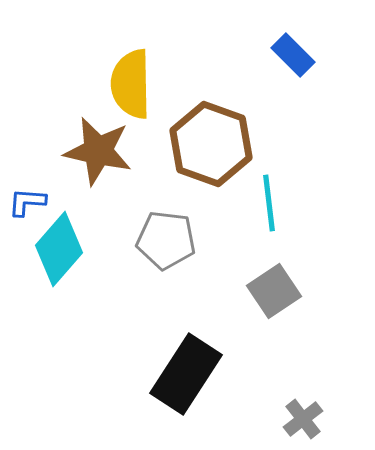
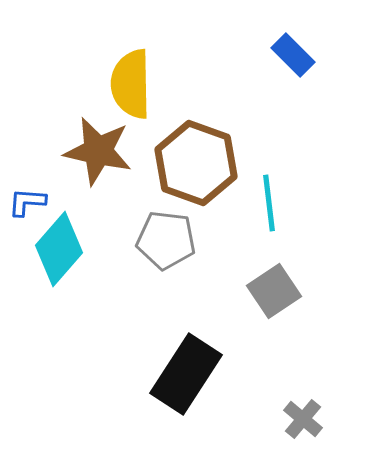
brown hexagon: moved 15 px left, 19 px down
gray cross: rotated 12 degrees counterclockwise
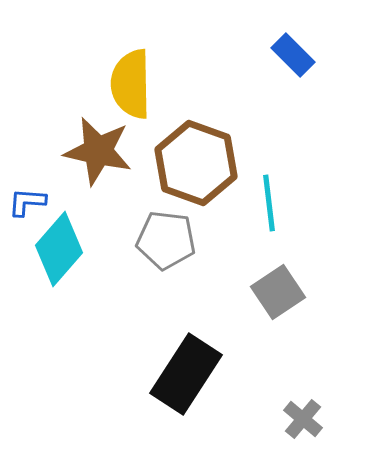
gray square: moved 4 px right, 1 px down
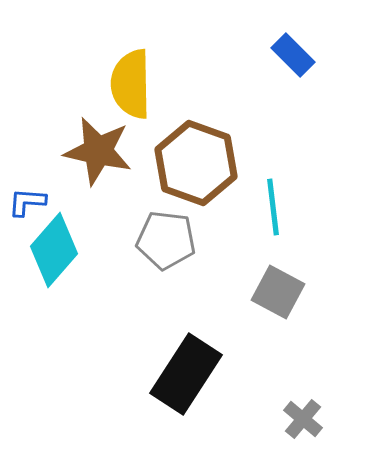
cyan line: moved 4 px right, 4 px down
cyan diamond: moved 5 px left, 1 px down
gray square: rotated 28 degrees counterclockwise
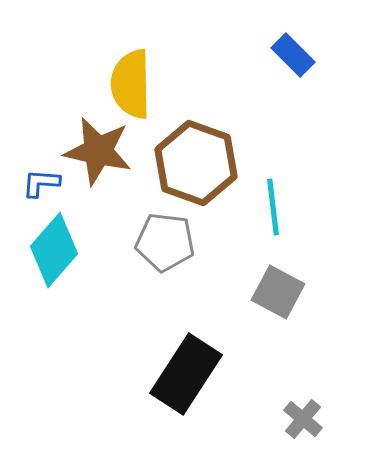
blue L-shape: moved 14 px right, 19 px up
gray pentagon: moved 1 px left, 2 px down
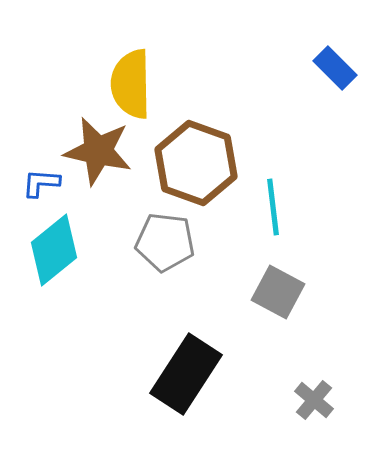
blue rectangle: moved 42 px right, 13 px down
cyan diamond: rotated 10 degrees clockwise
gray cross: moved 11 px right, 19 px up
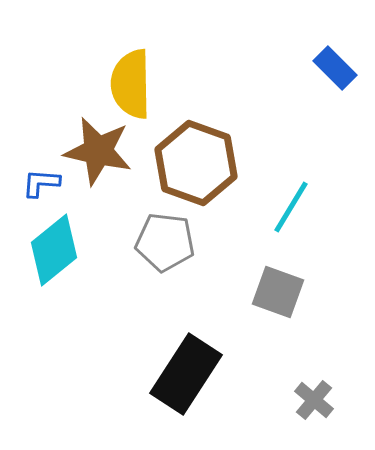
cyan line: moved 18 px right; rotated 38 degrees clockwise
gray square: rotated 8 degrees counterclockwise
